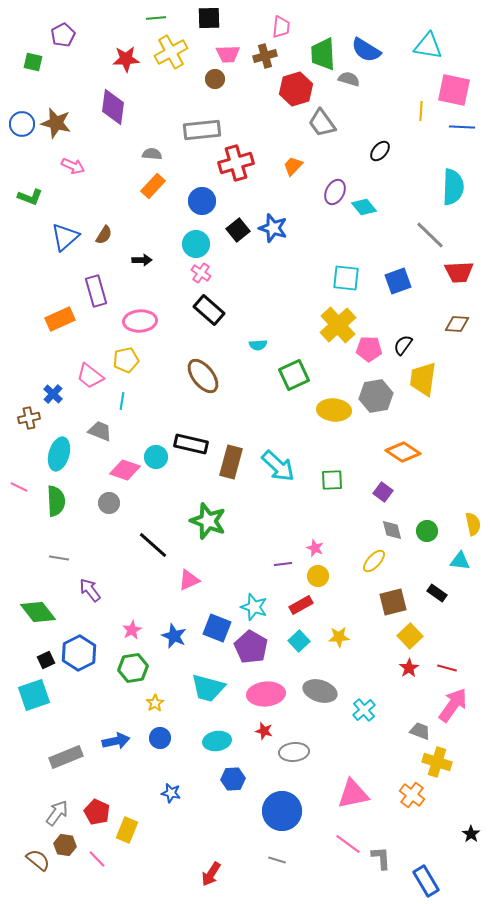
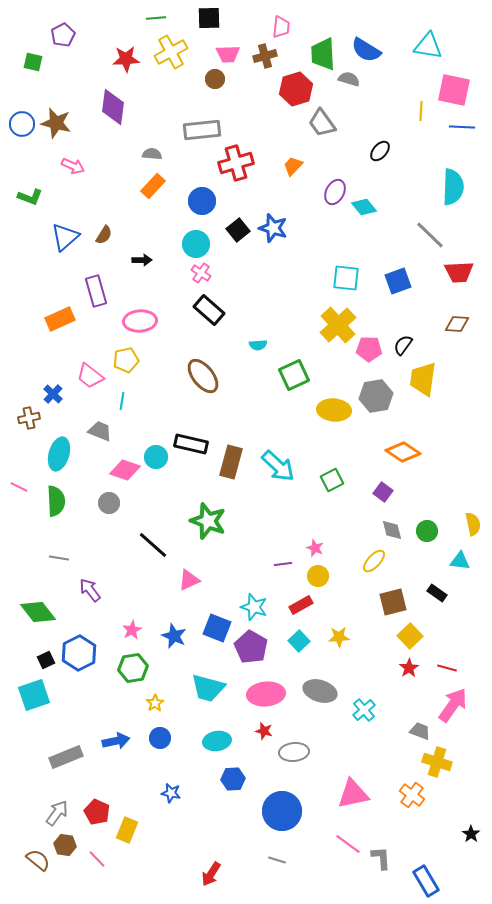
green square at (332, 480): rotated 25 degrees counterclockwise
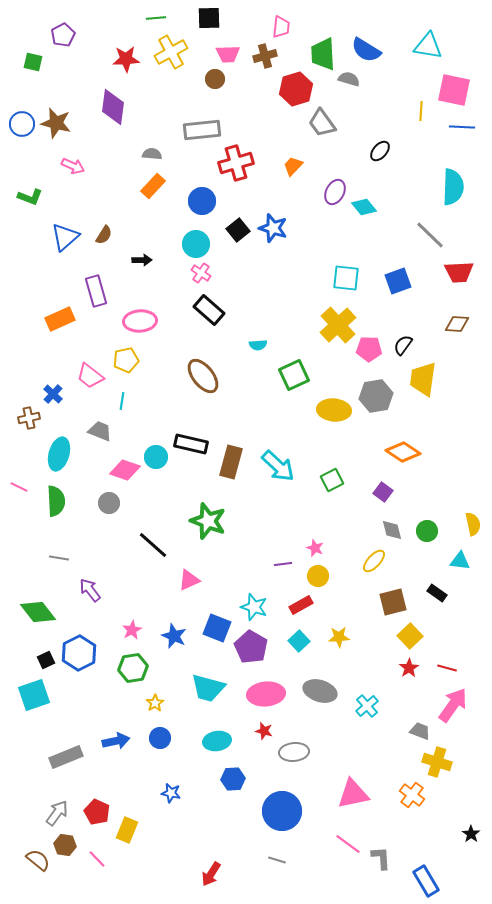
cyan cross at (364, 710): moved 3 px right, 4 px up
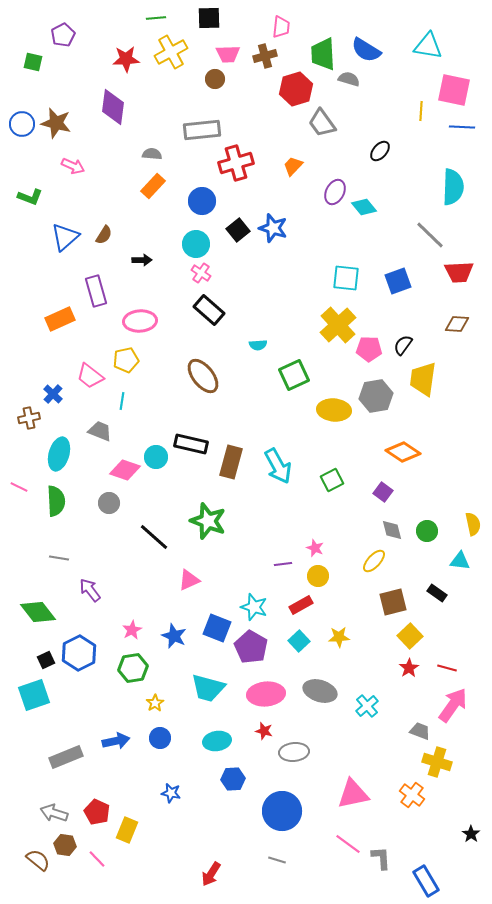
cyan arrow at (278, 466): rotated 18 degrees clockwise
black line at (153, 545): moved 1 px right, 8 px up
gray arrow at (57, 813): moved 3 px left; rotated 108 degrees counterclockwise
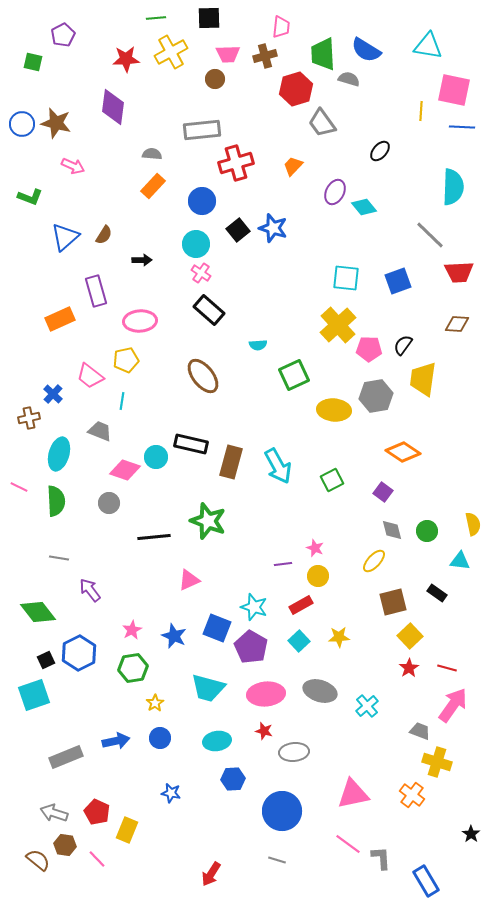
black line at (154, 537): rotated 48 degrees counterclockwise
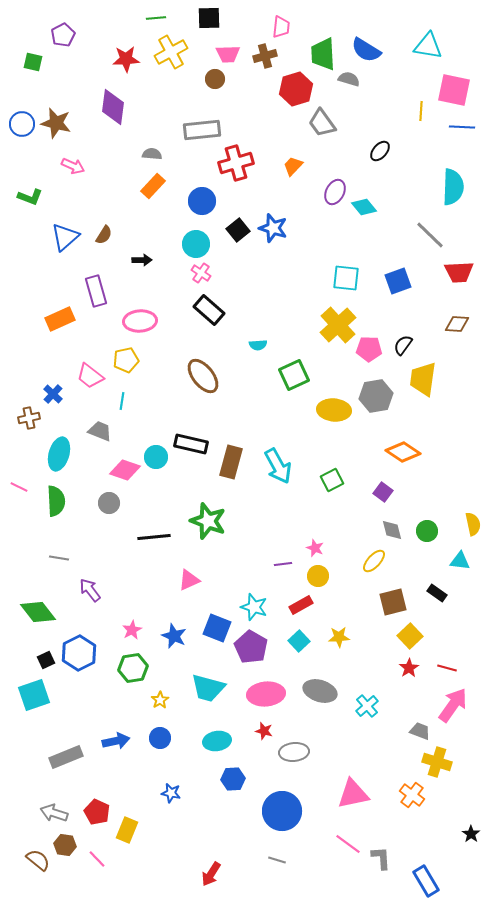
yellow star at (155, 703): moved 5 px right, 3 px up
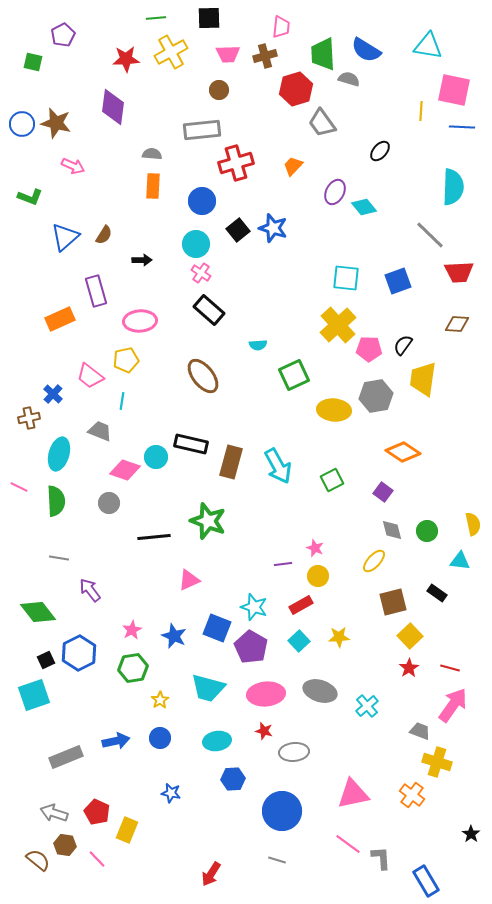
brown circle at (215, 79): moved 4 px right, 11 px down
orange rectangle at (153, 186): rotated 40 degrees counterclockwise
red line at (447, 668): moved 3 px right
